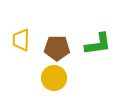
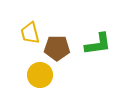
yellow trapezoid: moved 9 px right, 7 px up; rotated 15 degrees counterclockwise
yellow circle: moved 14 px left, 3 px up
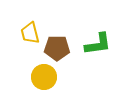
yellow circle: moved 4 px right, 2 px down
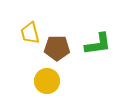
yellow circle: moved 3 px right, 4 px down
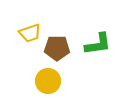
yellow trapezoid: rotated 95 degrees counterclockwise
yellow circle: moved 1 px right
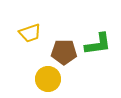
brown pentagon: moved 7 px right, 4 px down
yellow circle: moved 2 px up
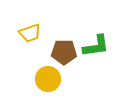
green L-shape: moved 2 px left, 2 px down
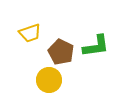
brown pentagon: moved 3 px left; rotated 25 degrees clockwise
yellow circle: moved 1 px right, 1 px down
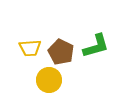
yellow trapezoid: moved 15 px down; rotated 15 degrees clockwise
green L-shape: rotated 8 degrees counterclockwise
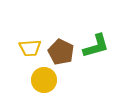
yellow circle: moved 5 px left
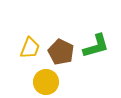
yellow trapezoid: rotated 65 degrees counterclockwise
yellow circle: moved 2 px right, 2 px down
